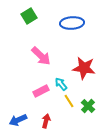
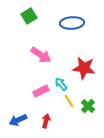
pink arrow: moved 1 px up; rotated 10 degrees counterclockwise
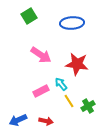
red star: moved 7 px left, 4 px up
green cross: rotated 16 degrees clockwise
red arrow: rotated 88 degrees clockwise
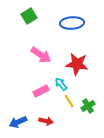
blue arrow: moved 2 px down
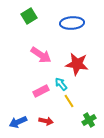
green cross: moved 1 px right, 14 px down
